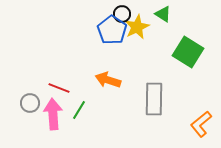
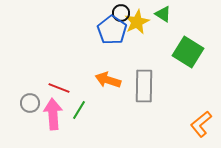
black circle: moved 1 px left, 1 px up
yellow star: moved 5 px up
gray rectangle: moved 10 px left, 13 px up
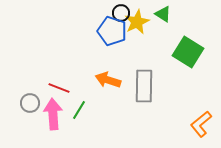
blue pentagon: moved 1 px down; rotated 16 degrees counterclockwise
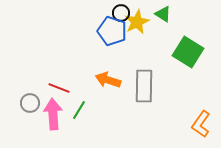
orange L-shape: rotated 16 degrees counterclockwise
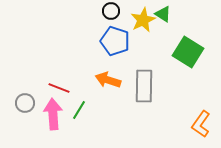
black circle: moved 10 px left, 2 px up
yellow star: moved 6 px right, 2 px up
blue pentagon: moved 3 px right, 10 px down
gray circle: moved 5 px left
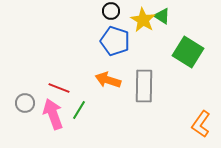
green triangle: moved 1 px left, 2 px down
yellow star: rotated 15 degrees counterclockwise
pink arrow: rotated 16 degrees counterclockwise
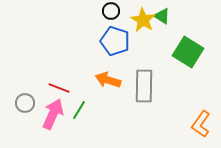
pink arrow: rotated 44 degrees clockwise
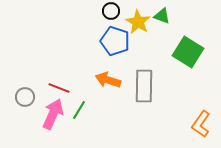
green triangle: rotated 12 degrees counterclockwise
yellow star: moved 5 px left, 2 px down
gray circle: moved 6 px up
